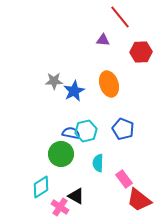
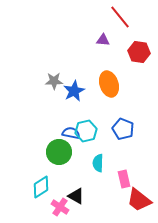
red hexagon: moved 2 px left; rotated 10 degrees clockwise
green circle: moved 2 px left, 2 px up
pink rectangle: rotated 24 degrees clockwise
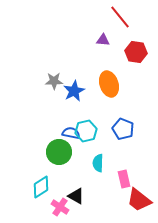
red hexagon: moved 3 px left
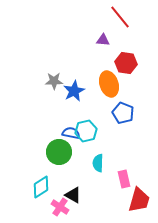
red hexagon: moved 10 px left, 11 px down
blue pentagon: moved 16 px up
black triangle: moved 3 px left, 1 px up
red trapezoid: rotated 112 degrees counterclockwise
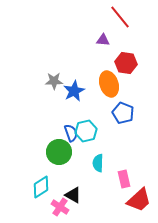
blue semicircle: rotated 60 degrees clockwise
red trapezoid: rotated 32 degrees clockwise
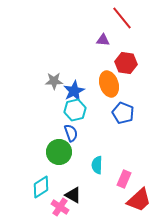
red line: moved 2 px right, 1 px down
cyan hexagon: moved 11 px left, 21 px up
cyan semicircle: moved 1 px left, 2 px down
pink rectangle: rotated 36 degrees clockwise
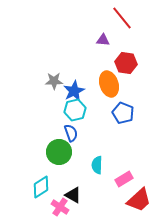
pink rectangle: rotated 36 degrees clockwise
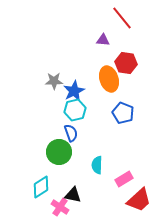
orange ellipse: moved 5 px up
black triangle: rotated 18 degrees counterclockwise
